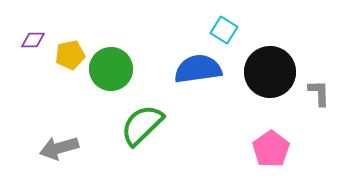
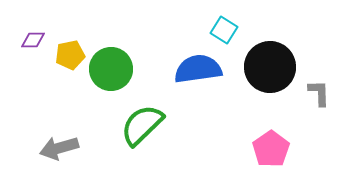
black circle: moved 5 px up
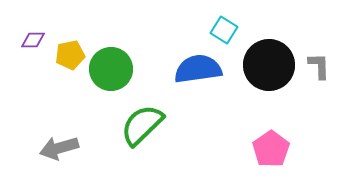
black circle: moved 1 px left, 2 px up
gray L-shape: moved 27 px up
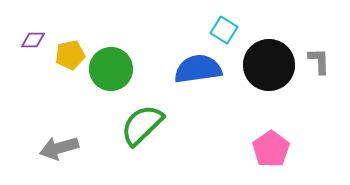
gray L-shape: moved 5 px up
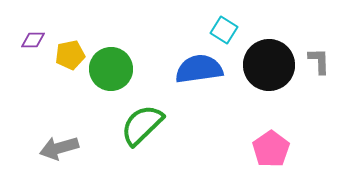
blue semicircle: moved 1 px right
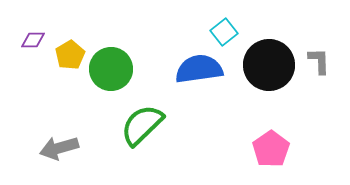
cyan square: moved 2 px down; rotated 20 degrees clockwise
yellow pentagon: rotated 20 degrees counterclockwise
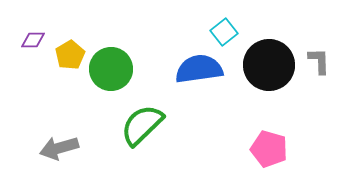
pink pentagon: moved 2 px left; rotated 21 degrees counterclockwise
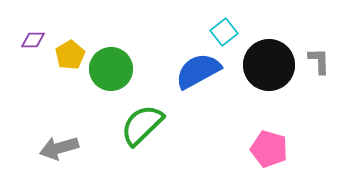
blue semicircle: moved 1 px left, 2 px down; rotated 21 degrees counterclockwise
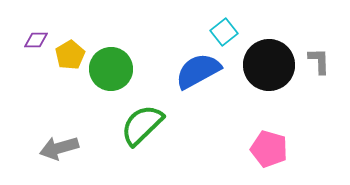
purple diamond: moved 3 px right
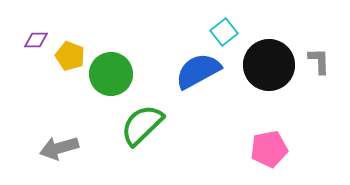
yellow pentagon: moved 1 px down; rotated 20 degrees counterclockwise
green circle: moved 5 px down
pink pentagon: rotated 27 degrees counterclockwise
